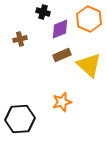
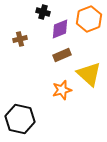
orange hexagon: rotated 15 degrees clockwise
yellow triangle: moved 9 px down
orange star: moved 12 px up
black hexagon: rotated 16 degrees clockwise
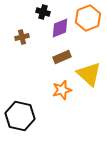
orange hexagon: moved 1 px left, 1 px up
purple diamond: moved 1 px up
brown cross: moved 2 px right, 2 px up
brown rectangle: moved 2 px down
black hexagon: moved 3 px up
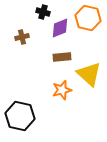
orange hexagon: rotated 25 degrees counterclockwise
brown rectangle: rotated 18 degrees clockwise
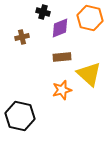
orange hexagon: moved 2 px right
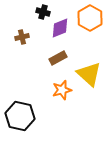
orange hexagon: rotated 15 degrees clockwise
brown rectangle: moved 4 px left, 1 px down; rotated 24 degrees counterclockwise
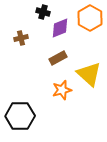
brown cross: moved 1 px left, 1 px down
black hexagon: rotated 12 degrees counterclockwise
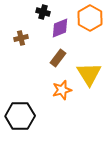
brown rectangle: rotated 24 degrees counterclockwise
yellow triangle: rotated 16 degrees clockwise
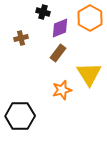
brown rectangle: moved 5 px up
